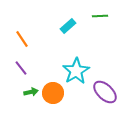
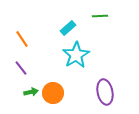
cyan rectangle: moved 2 px down
cyan star: moved 16 px up
purple ellipse: rotated 35 degrees clockwise
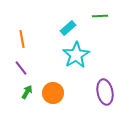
orange line: rotated 24 degrees clockwise
green arrow: moved 4 px left; rotated 48 degrees counterclockwise
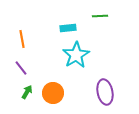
cyan rectangle: rotated 35 degrees clockwise
